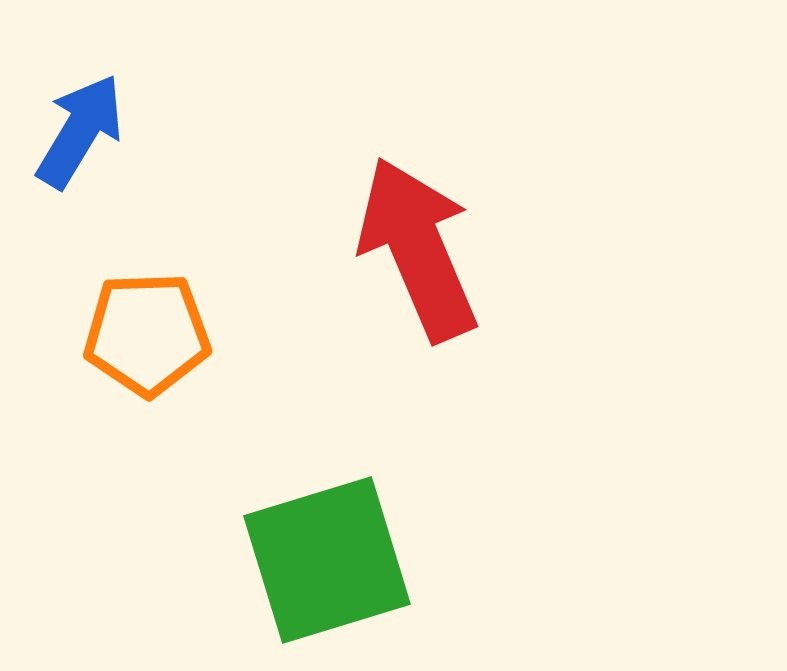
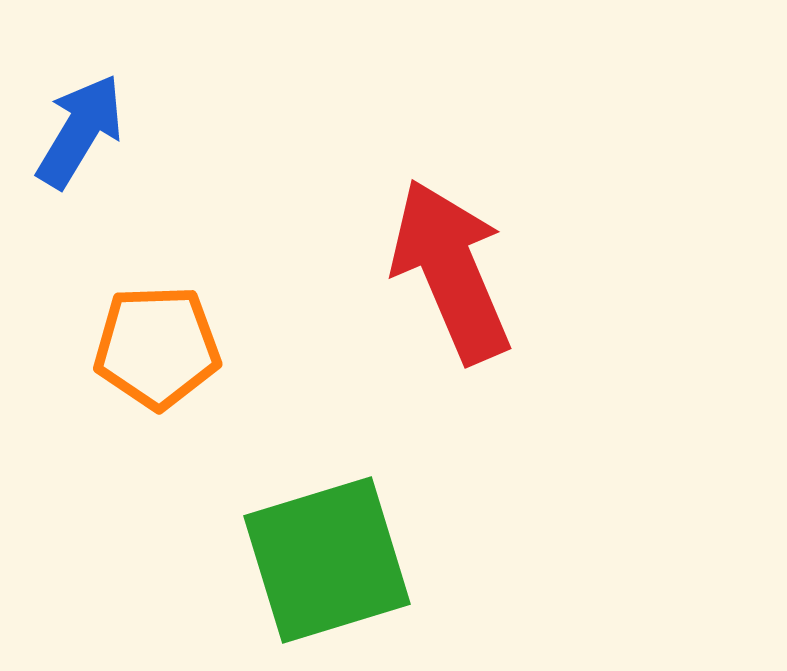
red arrow: moved 33 px right, 22 px down
orange pentagon: moved 10 px right, 13 px down
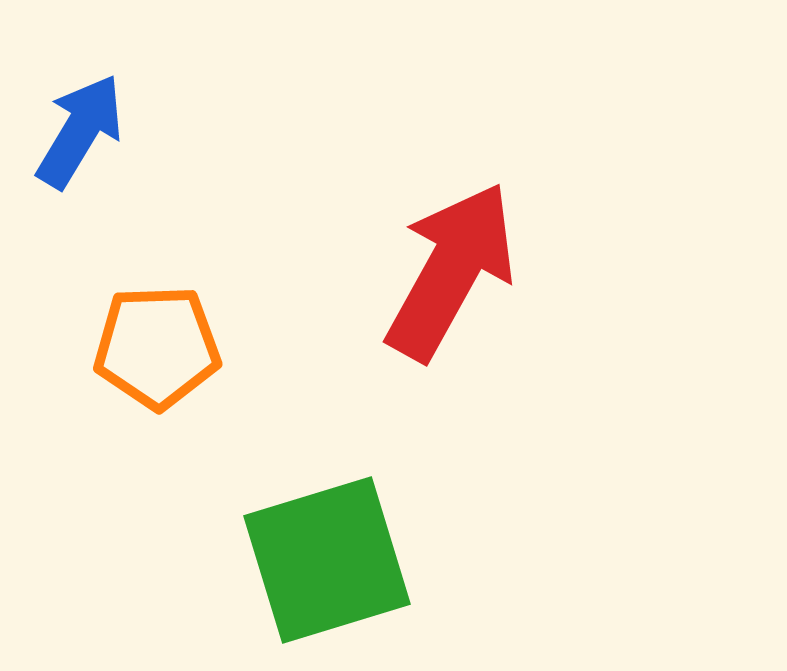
red arrow: rotated 52 degrees clockwise
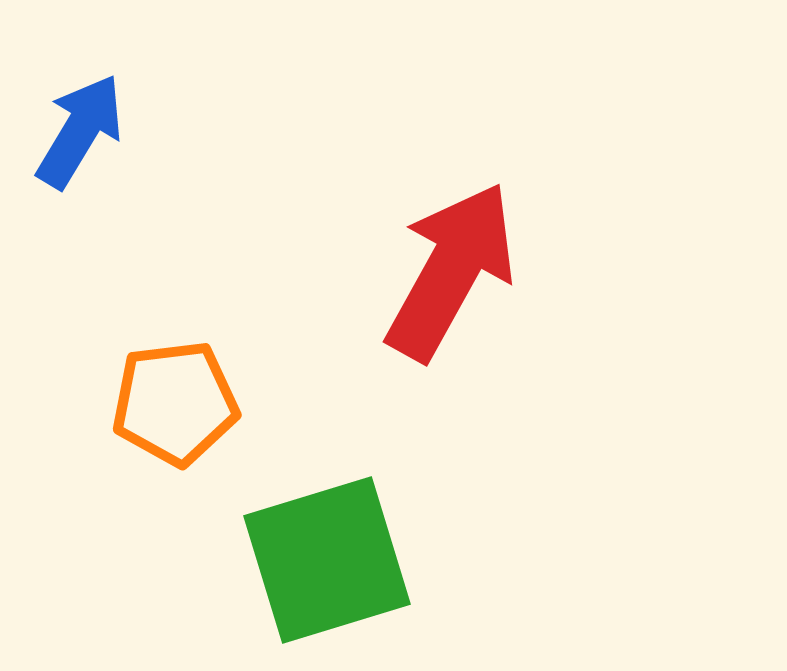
orange pentagon: moved 18 px right, 56 px down; rotated 5 degrees counterclockwise
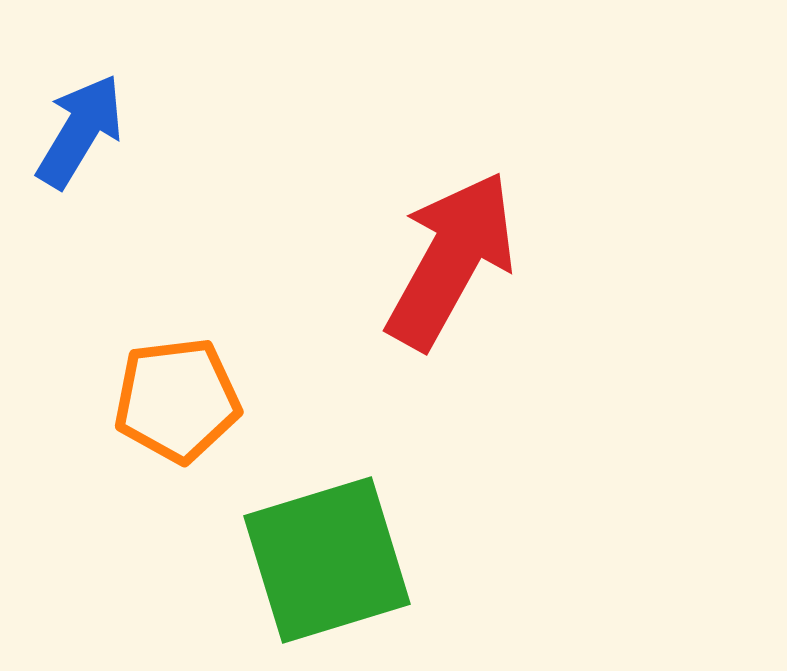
red arrow: moved 11 px up
orange pentagon: moved 2 px right, 3 px up
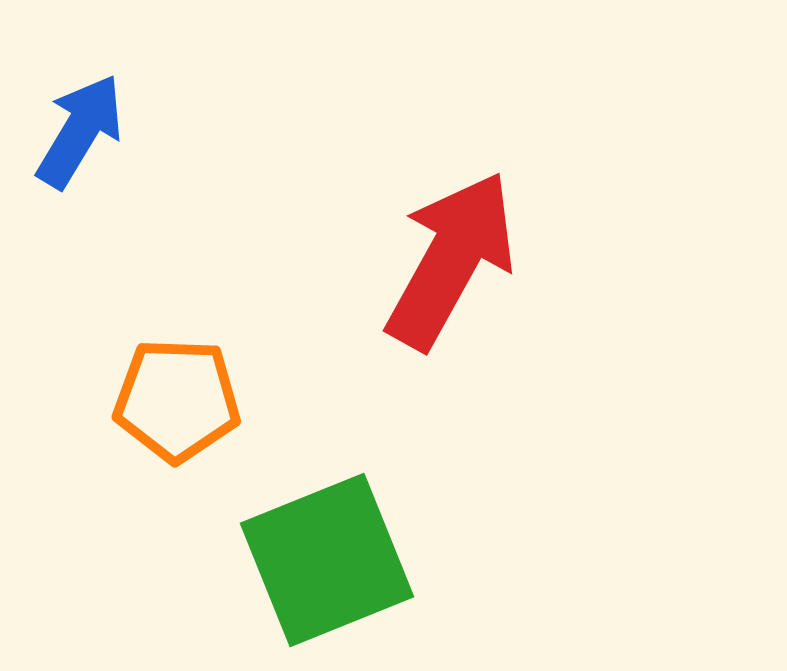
orange pentagon: rotated 9 degrees clockwise
green square: rotated 5 degrees counterclockwise
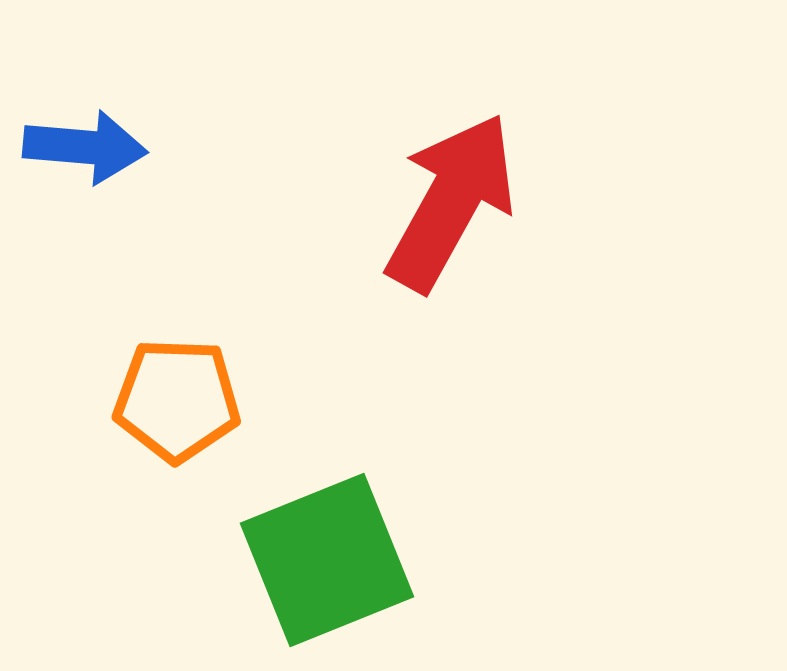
blue arrow: moved 5 px right, 16 px down; rotated 64 degrees clockwise
red arrow: moved 58 px up
